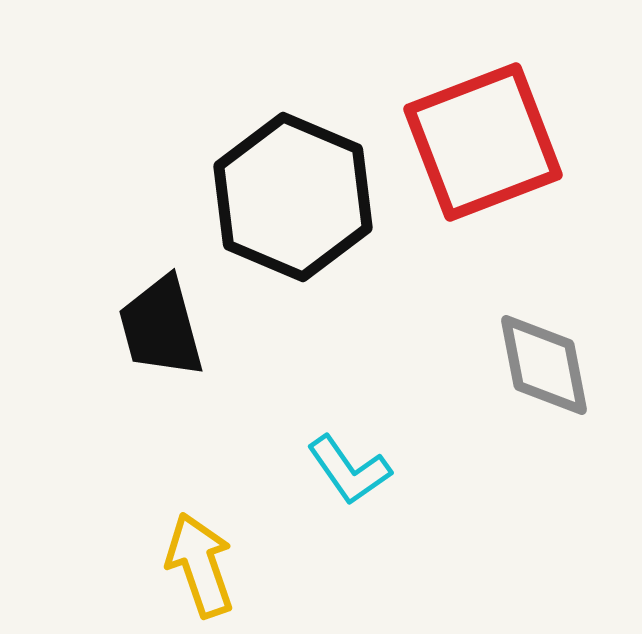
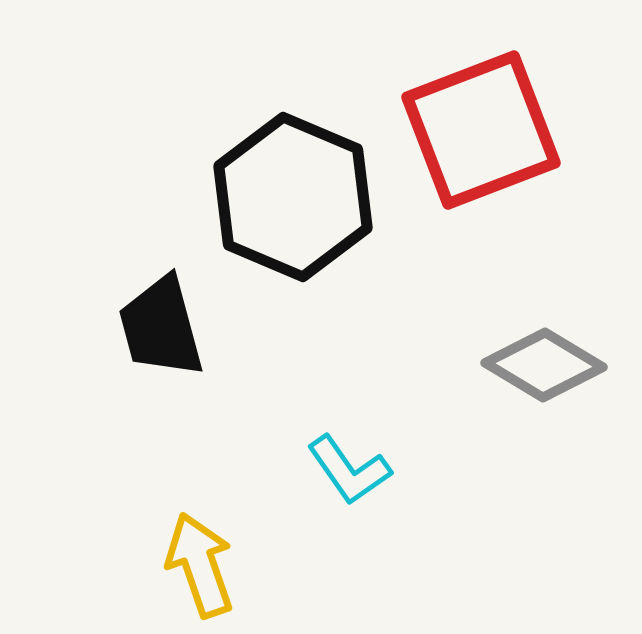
red square: moved 2 px left, 12 px up
gray diamond: rotated 48 degrees counterclockwise
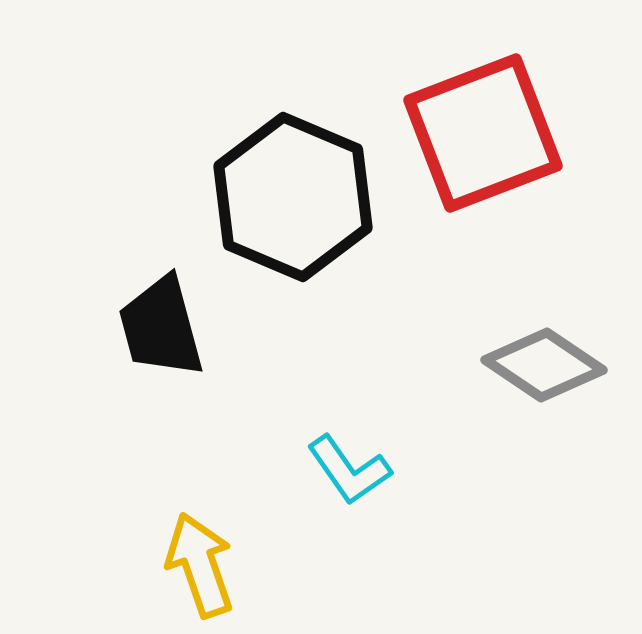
red square: moved 2 px right, 3 px down
gray diamond: rotated 3 degrees clockwise
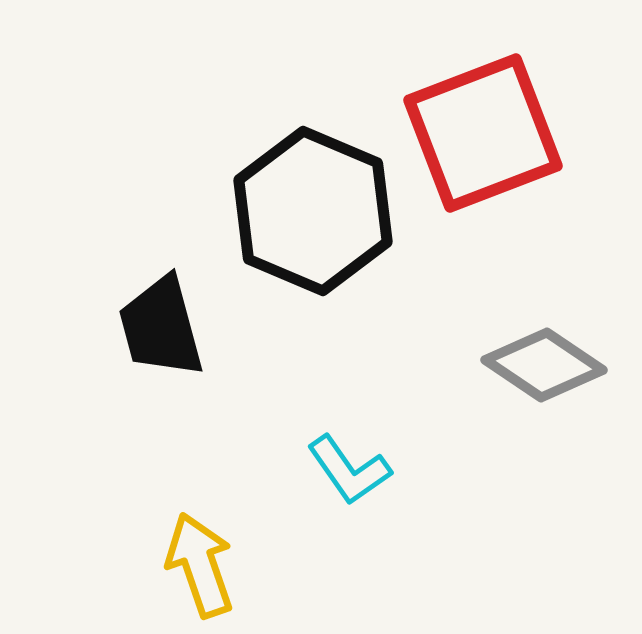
black hexagon: moved 20 px right, 14 px down
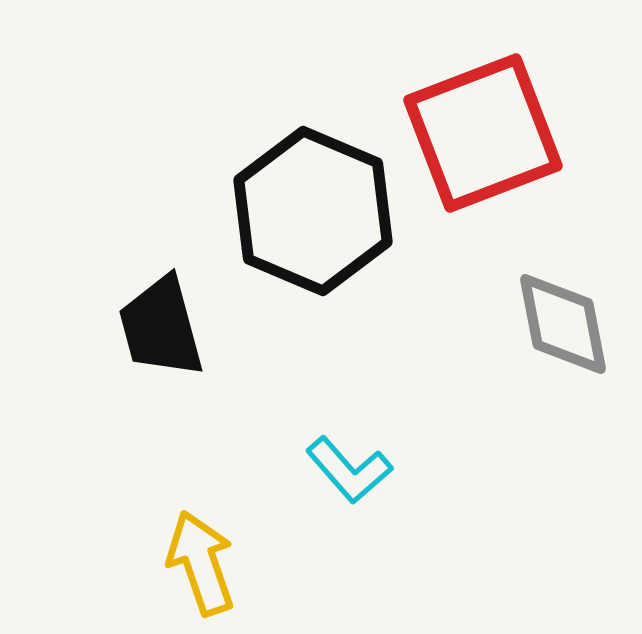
gray diamond: moved 19 px right, 41 px up; rotated 45 degrees clockwise
cyan L-shape: rotated 6 degrees counterclockwise
yellow arrow: moved 1 px right, 2 px up
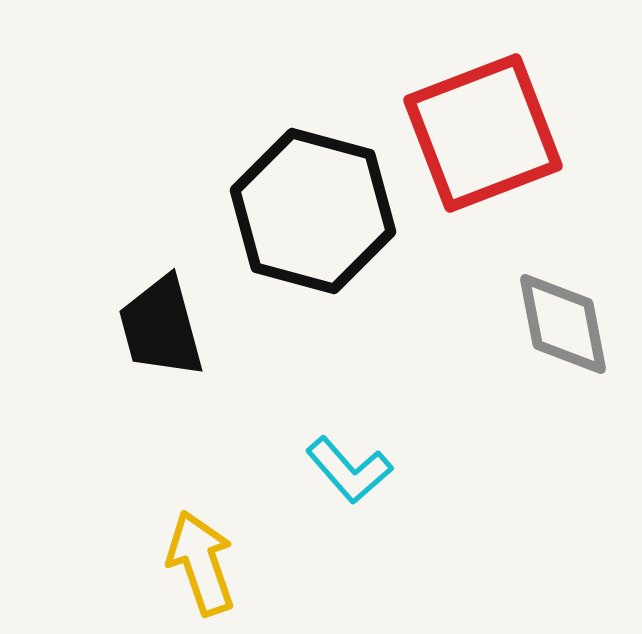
black hexagon: rotated 8 degrees counterclockwise
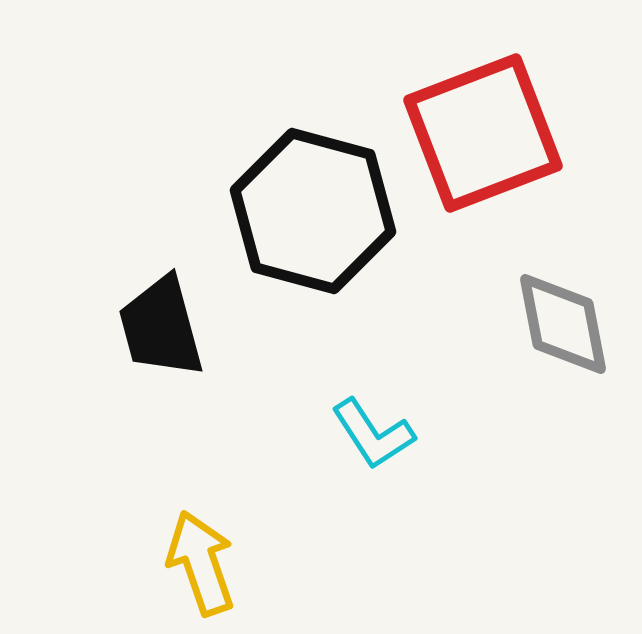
cyan L-shape: moved 24 px right, 36 px up; rotated 8 degrees clockwise
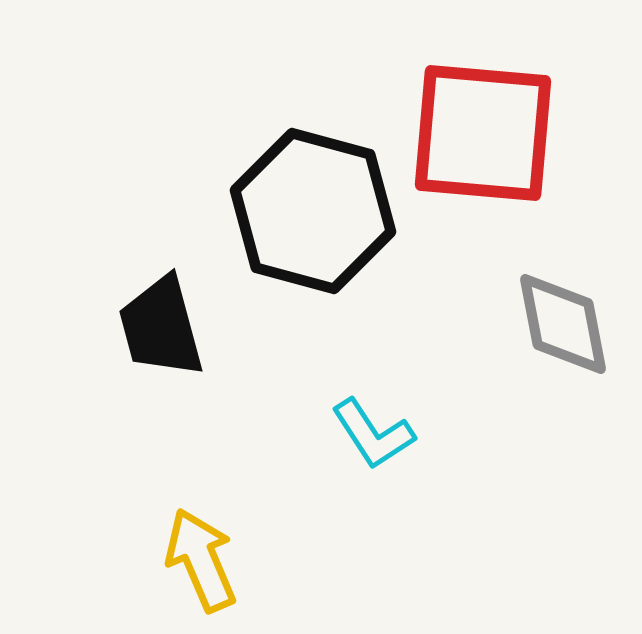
red square: rotated 26 degrees clockwise
yellow arrow: moved 3 px up; rotated 4 degrees counterclockwise
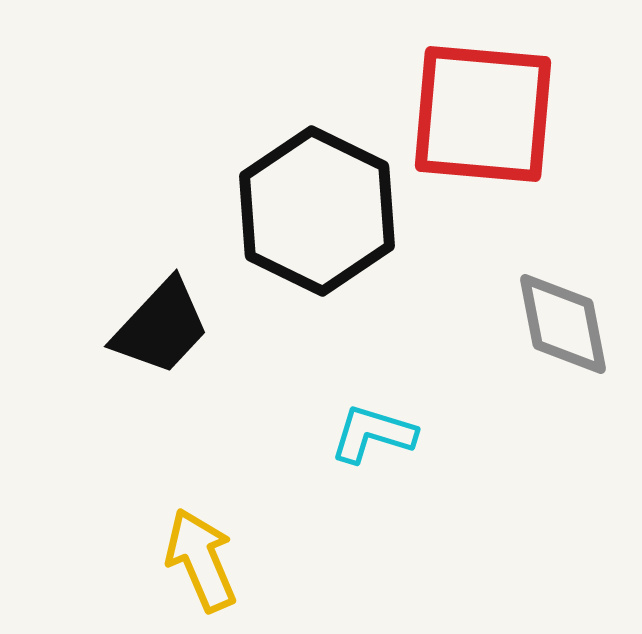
red square: moved 19 px up
black hexagon: moved 4 px right; rotated 11 degrees clockwise
black trapezoid: rotated 122 degrees counterclockwise
cyan L-shape: rotated 140 degrees clockwise
